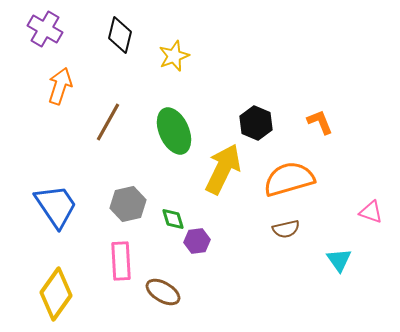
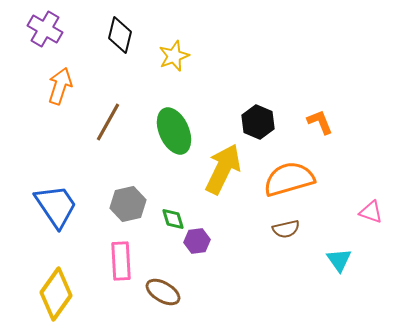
black hexagon: moved 2 px right, 1 px up
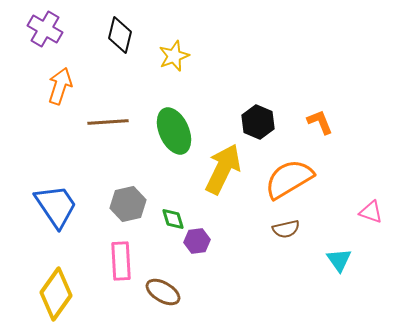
brown line: rotated 57 degrees clockwise
orange semicircle: rotated 15 degrees counterclockwise
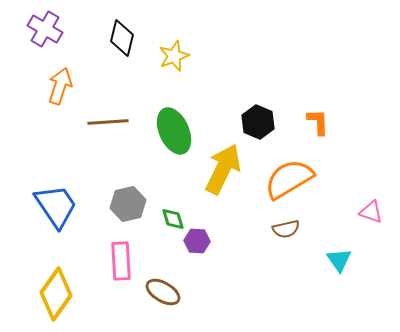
black diamond: moved 2 px right, 3 px down
orange L-shape: moved 2 px left; rotated 20 degrees clockwise
purple hexagon: rotated 10 degrees clockwise
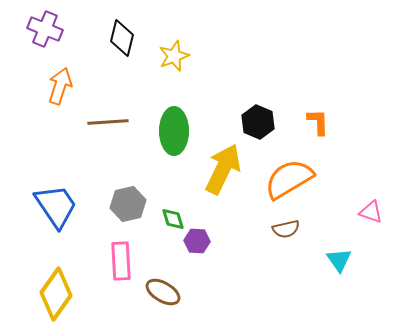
purple cross: rotated 8 degrees counterclockwise
green ellipse: rotated 24 degrees clockwise
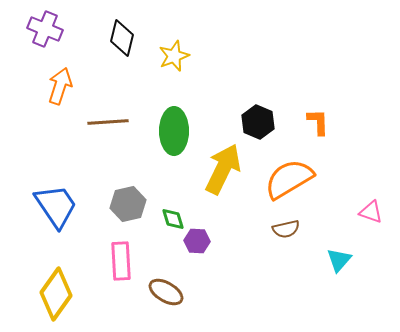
cyan triangle: rotated 16 degrees clockwise
brown ellipse: moved 3 px right
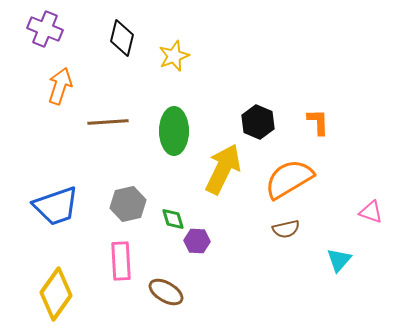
blue trapezoid: rotated 105 degrees clockwise
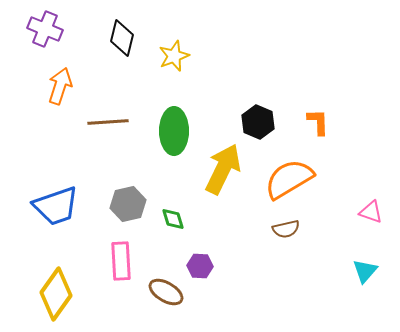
purple hexagon: moved 3 px right, 25 px down
cyan triangle: moved 26 px right, 11 px down
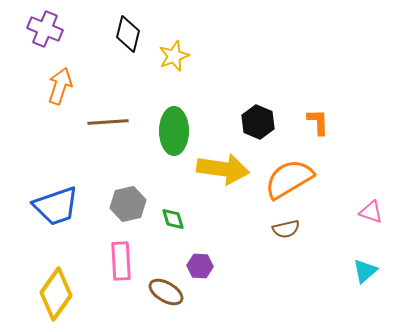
black diamond: moved 6 px right, 4 px up
yellow arrow: rotated 72 degrees clockwise
cyan triangle: rotated 8 degrees clockwise
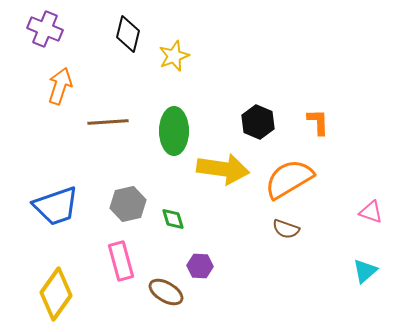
brown semicircle: rotated 32 degrees clockwise
pink rectangle: rotated 12 degrees counterclockwise
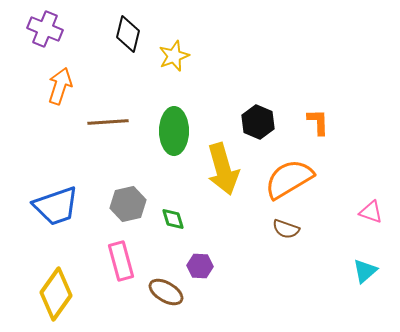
yellow arrow: rotated 66 degrees clockwise
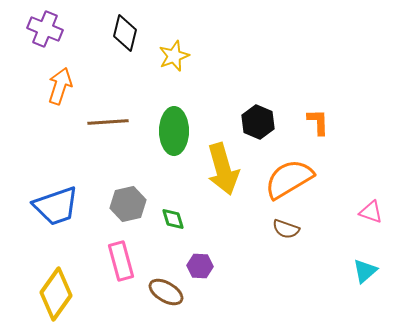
black diamond: moved 3 px left, 1 px up
